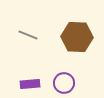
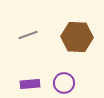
gray line: rotated 42 degrees counterclockwise
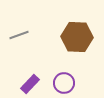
gray line: moved 9 px left
purple rectangle: rotated 42 degrees counterclockwise
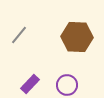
gray line: rotated 30 degrees counterclockwise
purple circle: moved 3 px right, 2 px down
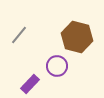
brown hexagon: rotated 12 degrees clockwise
purple circle: moved 10 px left, 19 px up
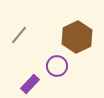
brown hexagon: rotated 20 degrees clockwise
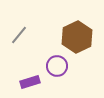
purple rectangle: moved 2 px up; rotated 30 degrees clockwise
